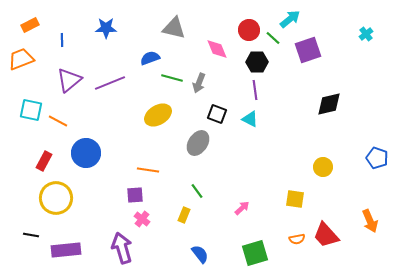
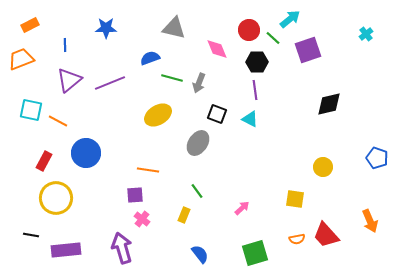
blue line at (62, 40): moved 3 px right, 5 px down
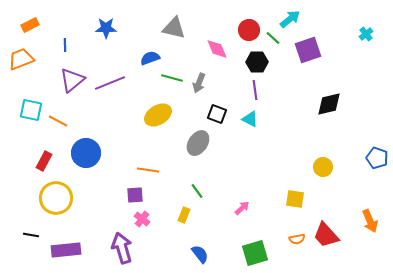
purple triangle at (69, 80): moved 3 px right
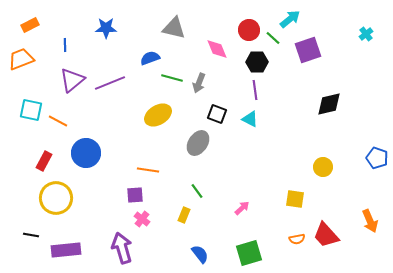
green square at (255, 253): moved 6 px left
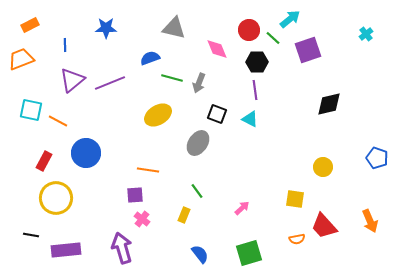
red trapezoid at (326, 235): moved 2 px left, 9 px up
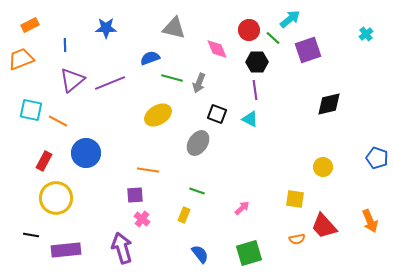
green line at (197, 191): rotated 35 degrees counterclockwise
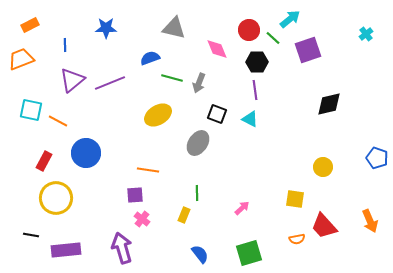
green line at (197, 191): moved 2 px down; rotated 70 degrees clockwise
